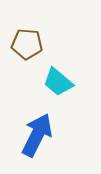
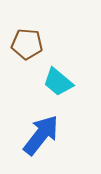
blue arrow: moved 4 px right; rotated 12 degrees clockwise
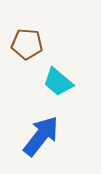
blue arrow: moved 1 px down
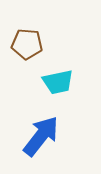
cyan trapezoid: rotated 52 degrees counterclockwise
